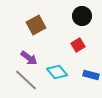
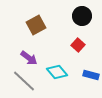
red square: rotated 16 degrees counterclockwise
gray line: moved 2 px left, 1 px down
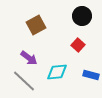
cyan diamond: rotated 55 degrees counterclockwise
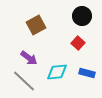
red square: moved 2 px up
blue rectangle: moved 4 px left, 2 px up
